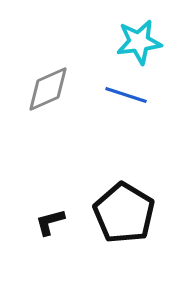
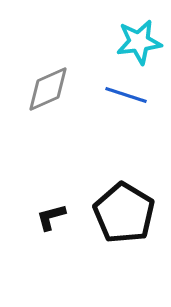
black L-shape: moved 1 px right, 5 px up
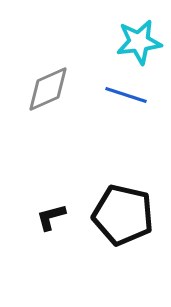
black pentagon: moved 1 px left, 2 px down; rotated 18 degrees counterclockwise
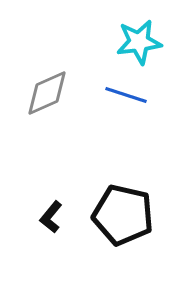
gray diamond: moved 1 px left, 4 px down
black L-shape: rotated 36 degrees counterclockwise
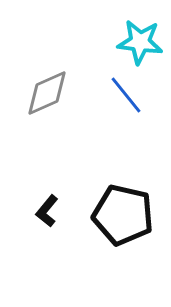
cyan star: moved 1 px right; rotated 15 degrees clockwise
blue line: rotated 33 degrees clockwise
black L-shape: moved 4 px left, 6 px up
